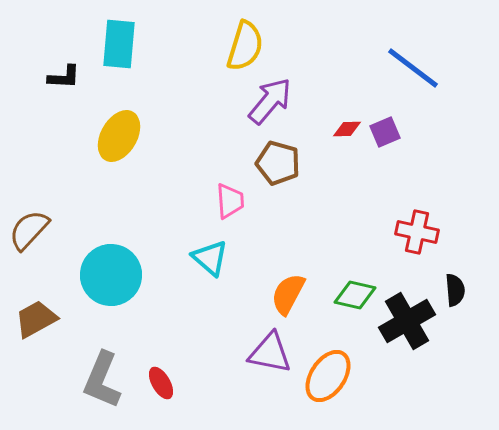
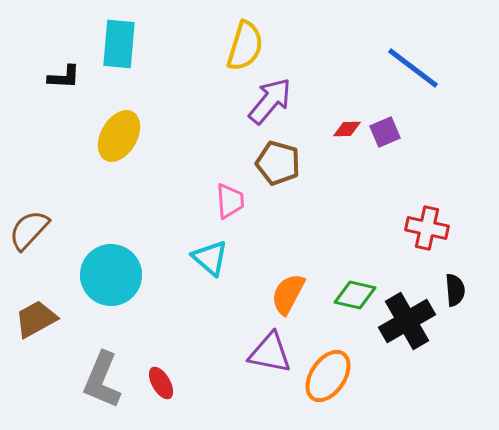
red cross: moved 10 px right, 4 px up
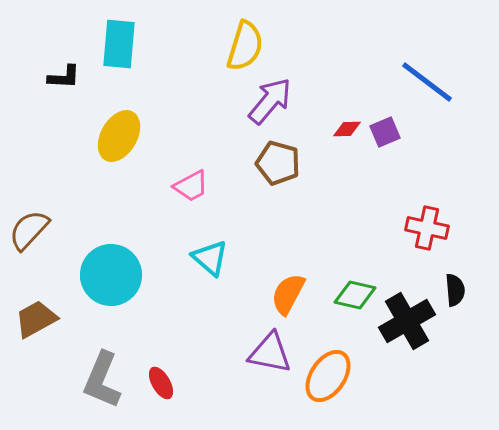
blue line: moved 14 px right, 14 px down
pink trapezoid: moved 39 px left, 15 px up; rotated 66 degrees clockwise
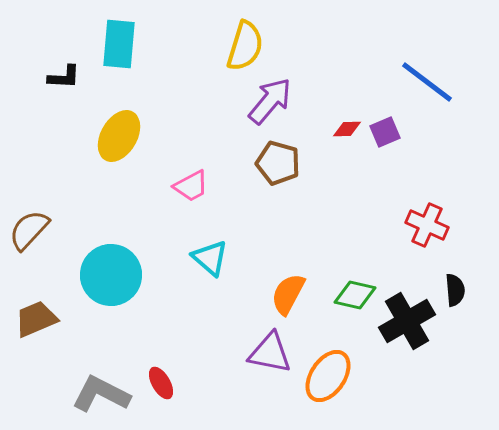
red cross: moved 3 px up; rotated 12 degrees clockwise
brown trapezoid: rotated 6 degrees clockwise
gray L-shape: moved 1 px left, 14 px down; rotated 94 degrees clockwise
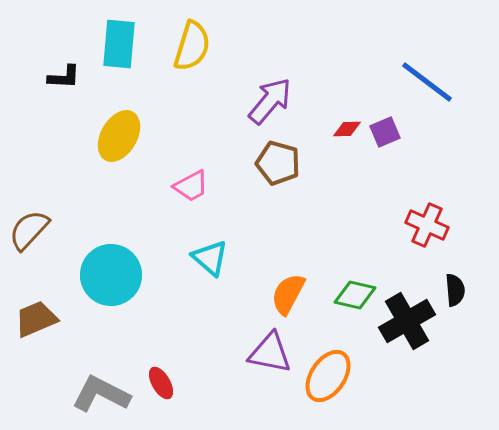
yellow semicircle: moved 53 px left
